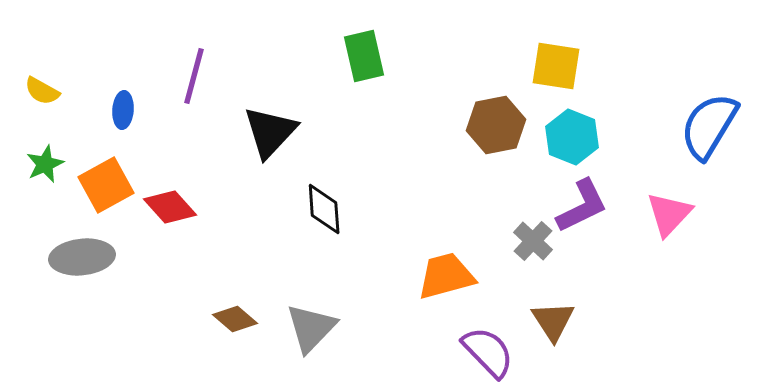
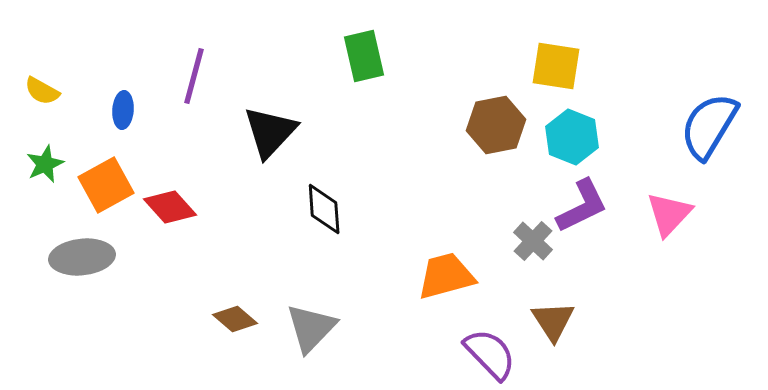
purple semicircle: moved 2 px right, 2 px down
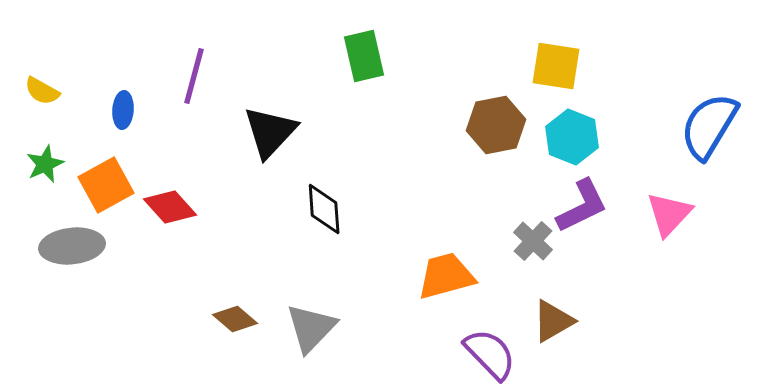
gray ellipse: moved 10 px left, 11 px up
brown triangle: rotated 33 degrees clockwise
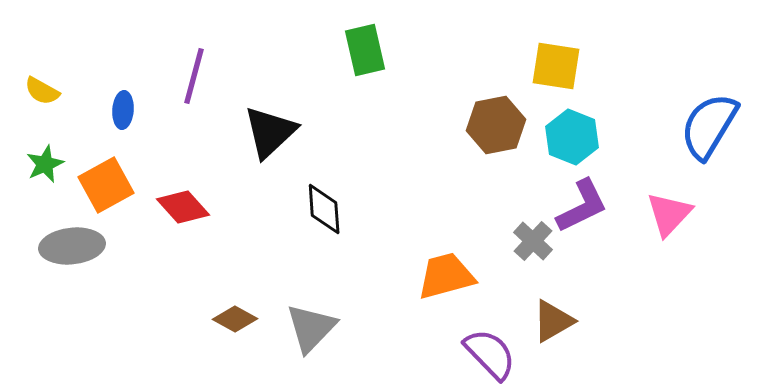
green rectangle: moved 1 px right, 6 px up
black triangle: rotated 4 degrees clockwise
red diamond: moved 13 px right
brown diamond: rotated 12 degrees counterclockwise
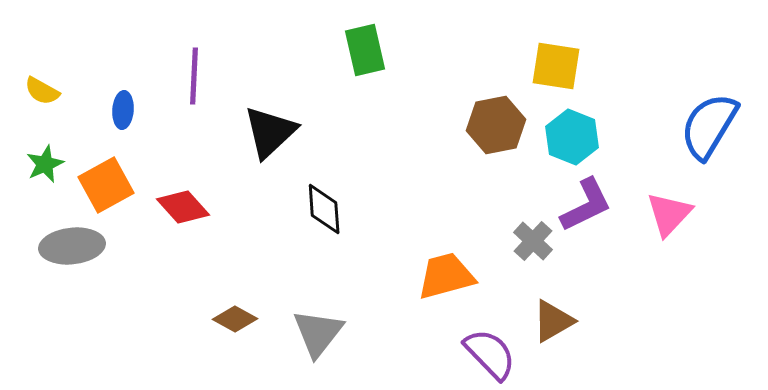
purple line: rotated 12 degrees counterclockwise
purple L-shape: moved 4 px right, 1 px up
gray triangle: moved 7 px right, 5 px down; rotated 6 degrees counterclockwise
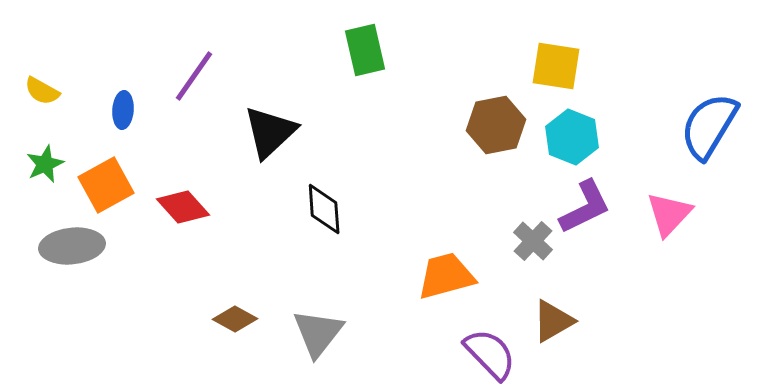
purple line: rotated 32 degrees clockwise
purple L-shape: moved 1 px left, 2 px down
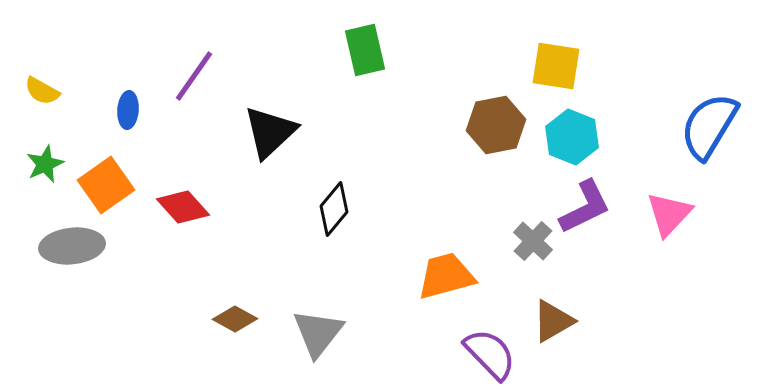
blue ellipse: moved 5 px right
orange square: rotated 6 degrees counterclockwise
black diamond: moved 10 px right; rotated 44 degrees clockwise
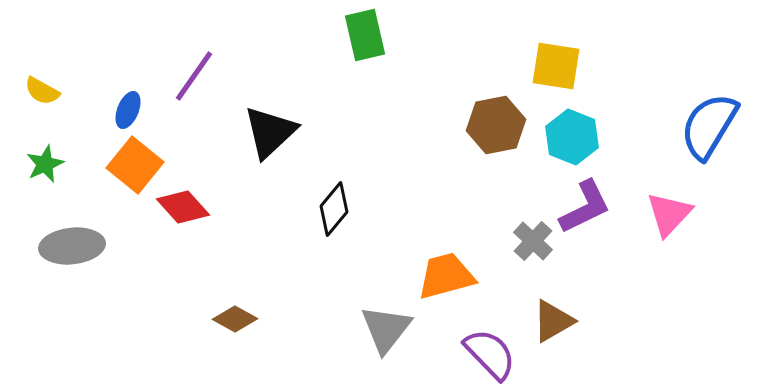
green rectangle: moved 15 px up
blue ellipse: rotated 18 degrees clockwise
orange square: moved 29 px right, 20 px up; rotated 16 degrees counterclockwise
gray triangle: moved 68 px right, 4 px up
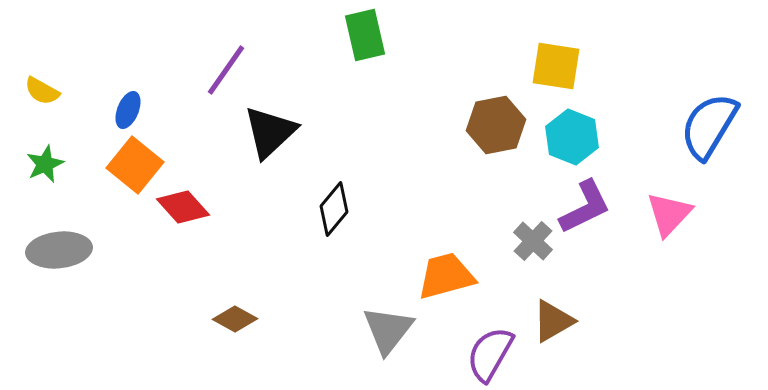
purple line: moved 32 px right, 6 px up
gray ellipse: moved 13 px left, 4 px down
gray triangle: moved 2 px right, 1 px down
purple semicircle: rotated 106 degrees counterclockwise
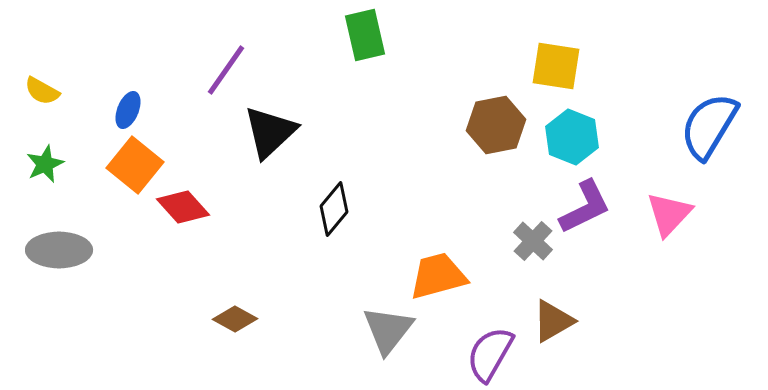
gray ellipse: rotated 6 degrees clockwise
orange trapezoid: moved 8 px left
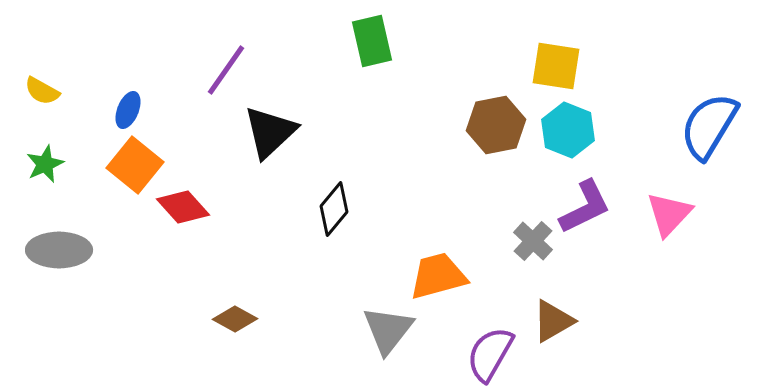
green rectangle: moved 7 px right, 6 px down
cyan hexagon: moved 4 px left, 7 px up
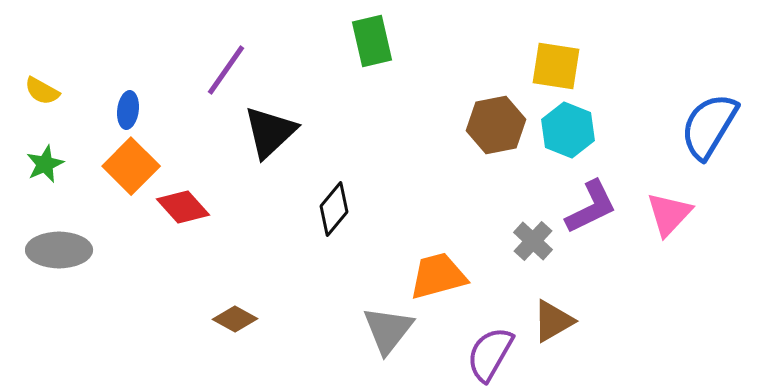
blue ellipse: rotated 15 degrees counterclockwise
orange square: moved 4 px left, 1 px down; rotated 6 degrees clockwise
purple L-shape: moved 6 px right
